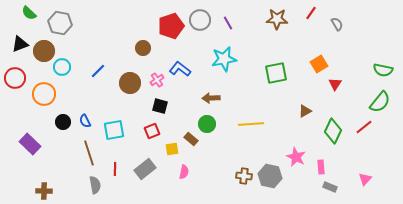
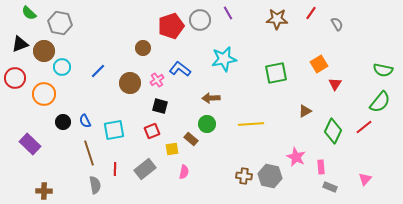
purple line at (228, 23): moved 10 px up
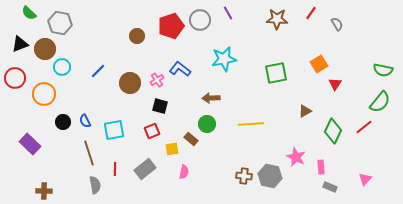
brown circle at (143, 48): moved 6 px left, 12 px up
brown circle at (44, 51): moved 1 px right, 2 px up
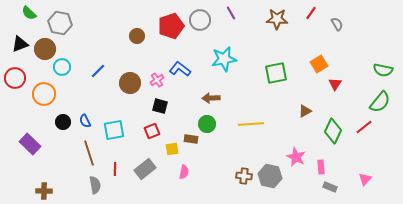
purple line at (228, 13): moved 3 px right
brown rectangle at (191, 139): rotated 32 degrees counterclockwise
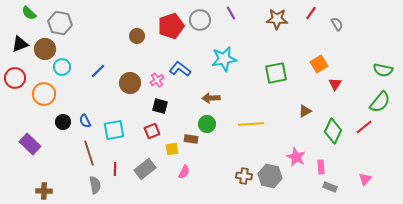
pink semicircle at (184, 172): rotated 16 degrees clockwise
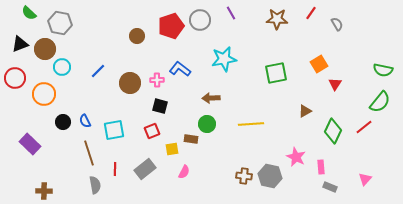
pink cross at (157, 80): rotated 32 degrees clockwise
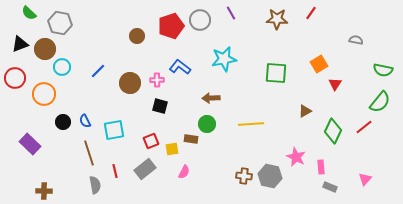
gray semicircle at (337, 24): moved 19 px right, 16 px down; rotated 48 degrees counterclockwise
blue L-shape at (180, 69): moved 2 px up
green square at (276, 73): rotated 15 degrees clockwise
red square at (152, 131): moved 1 px left, 10 px down
red line at (115, 169): moved 2 px down; rotated 16 degrees counterclockwise
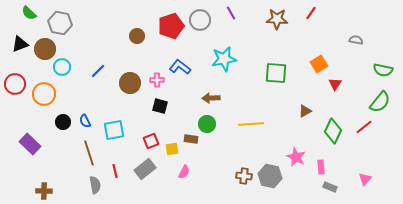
red circle at (15, 78): moved 6 px down
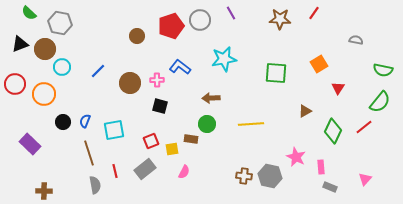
red line at (311, 13): moved 3 px right
brown star at (277, 19): moved 3 px right
red triangle at (335, 84): moved 3 px right, 4 px down
blue semicircle at (85, 121): rotated 48 degrees clockwise
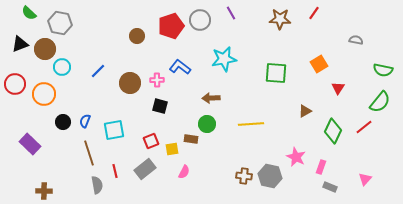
pink rectangle at (321, 167): rotated 24 degrees clockwise
gray semicircle at (95, 185): moved 2 px right
